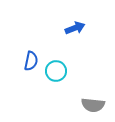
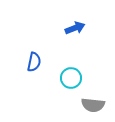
blue semicircle: moved 3 px right, 1 px down
cyan circle: moved 15 px right, 7 px down
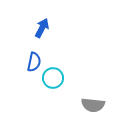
blue arrow: moved 33 px left; rotated 42 degrees counterclockwise
cyan circle: moved 18 px left
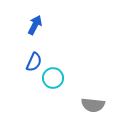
blue arrow: moved 7 px left, 3 px up
blue semicircle: rotated 12 degrees clockwise
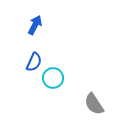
gray semicircle: moved 1 px right, 1 px up; rotated 50 degrees clockwise
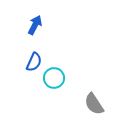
cyan circle: moved 1 px right
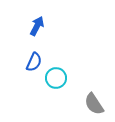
blue arrow: moved 2 px right, 1 px down
cyan circle: moved 2 px right
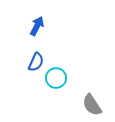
blue semicircle: moved 2 px right
gray semicircle: moved 2 px left, 1 px down
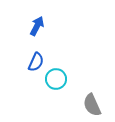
cyan circle: moved 1 px down
gray semicircle: rotated 10 degrees clockwise
